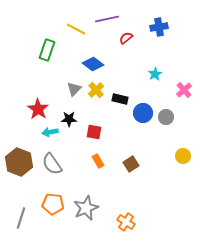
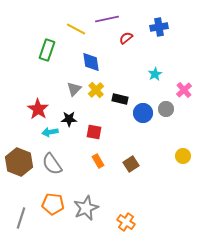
blue diamond: moved 2 px left, 2 px up; rotated 45 degrees clockwise
gray circle: moved 8 px up
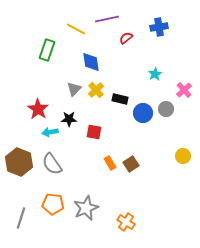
orange rectangle: moved 12 px right, 2 px down
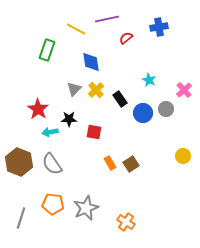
cyan star: moved 6 px left, 6 px down; rotated 16 degrees counterclockwise
black rectangle: rotated 42 degrees clockwise
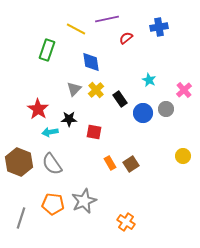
gray star: moved 2 px left, 7 px up
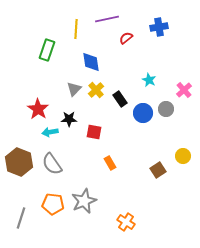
yellow line: rotated 66 degrees clockwise
brown square: moved 27 px right, 6 px down
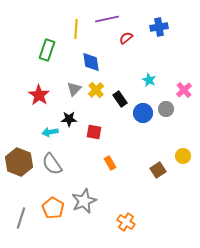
red star: moved 1 px right, 14 px up
orange pentagon: moved 4 px down; rotated 25 degrees clockwise
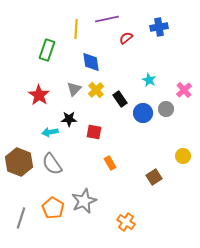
brown square: moved 4 px left, 7 px down
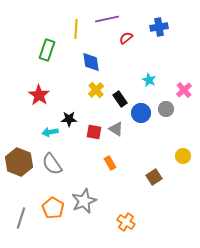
gray triangle: moved 42 px right, 40 px down; rotated 42 degrees counterclockwise
blue circle: moved 2 px left
